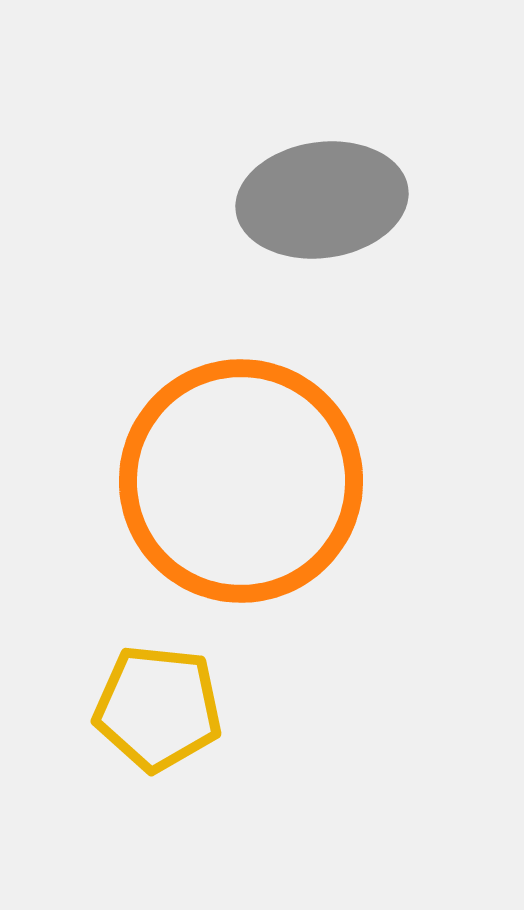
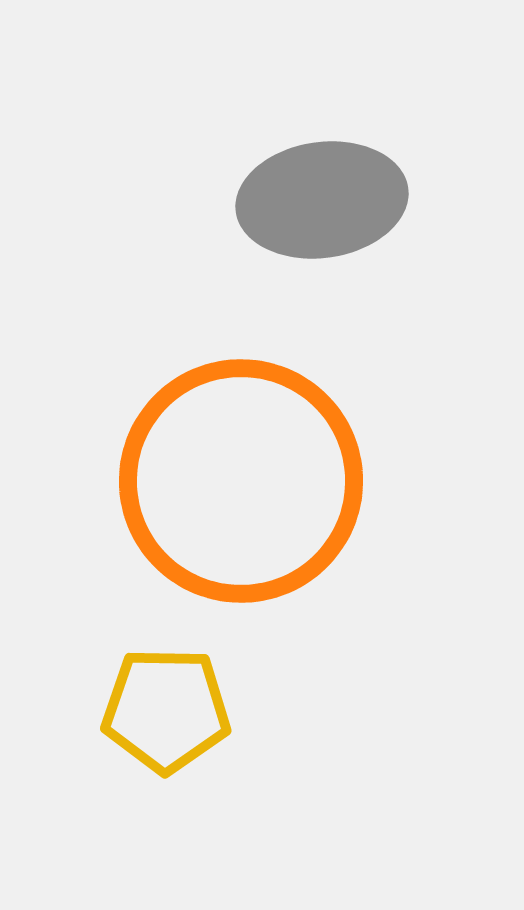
yellow pentagon: moved 8 px right, 2 px down; rotated 5 degrees counterclockwise
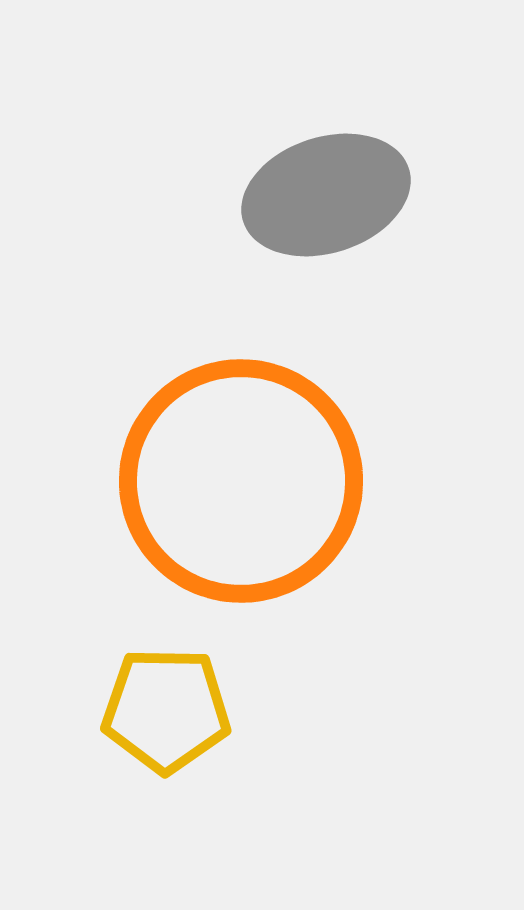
gray ellipse: moved 4 px right, 5 px up; rotated 10 degrees counterclockwise
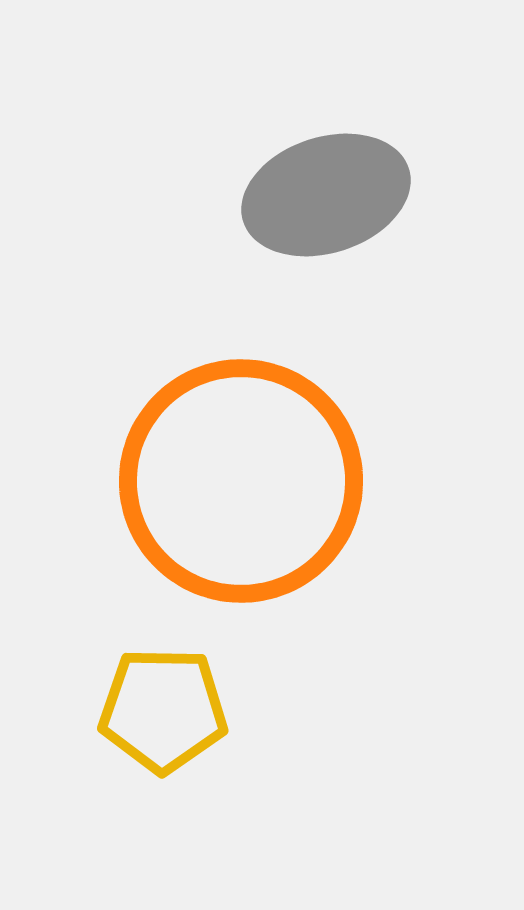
yellow pentagon: moved 3 px left
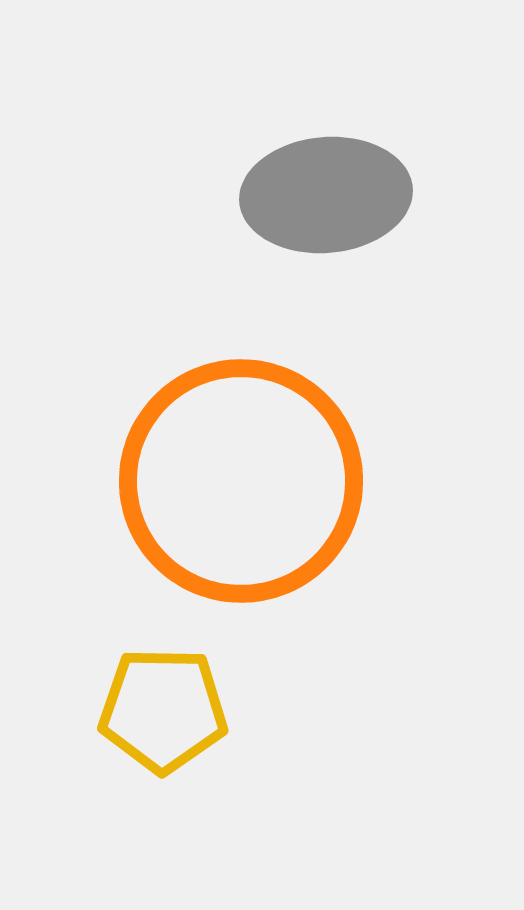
gray ellipse: rotated 13 degrees clockwise
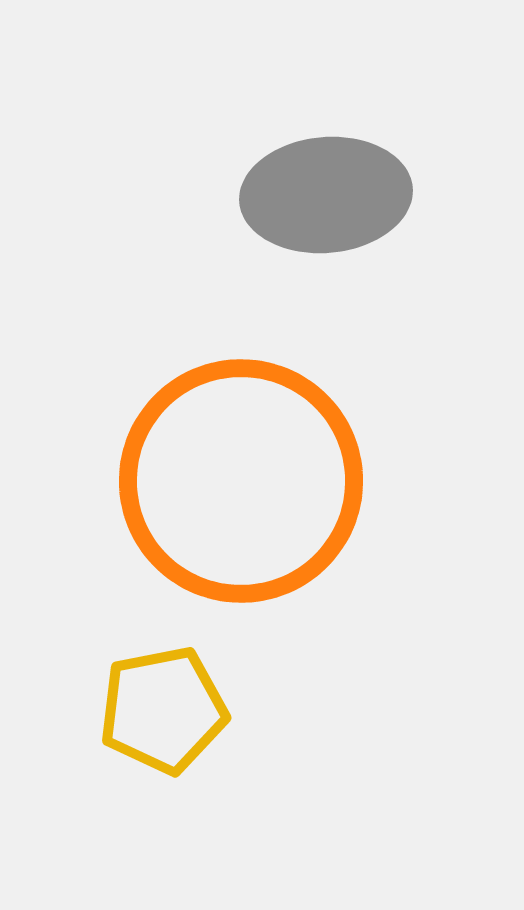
yellow pentagon: rotated 12 degrees counterclockwise
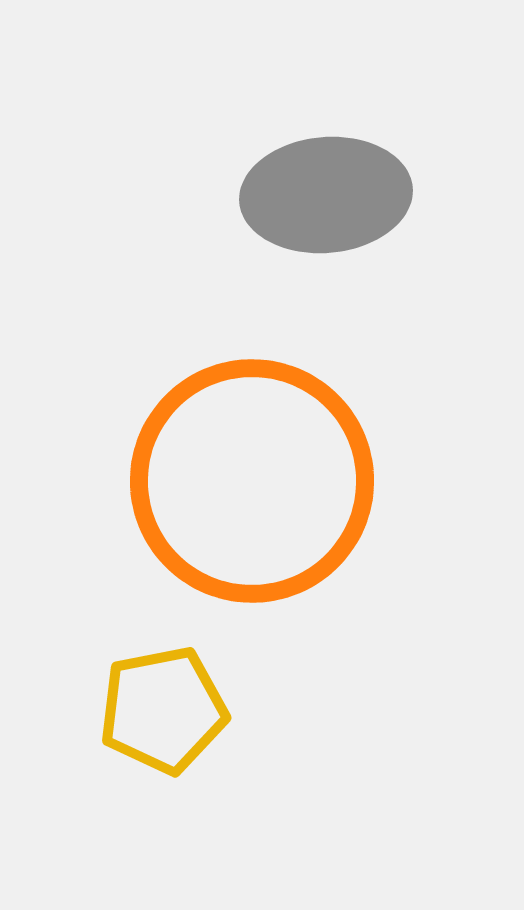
orange circle: moved 11 px right
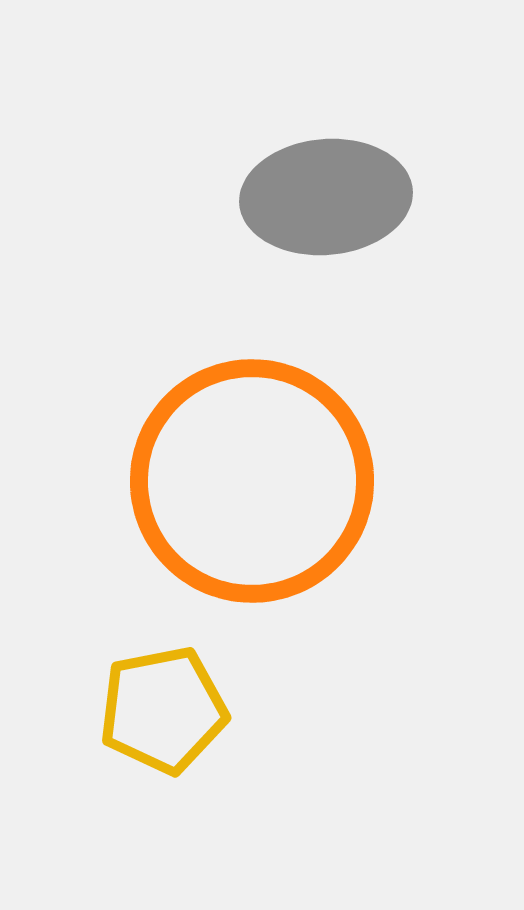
gray ellipse: moved 2 px down
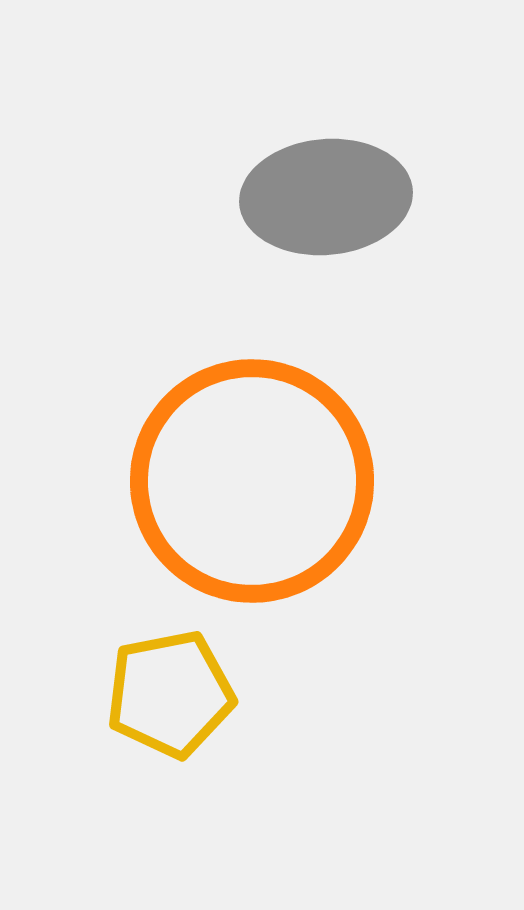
yellow pentagon: moved 7 px right, 16 px up
